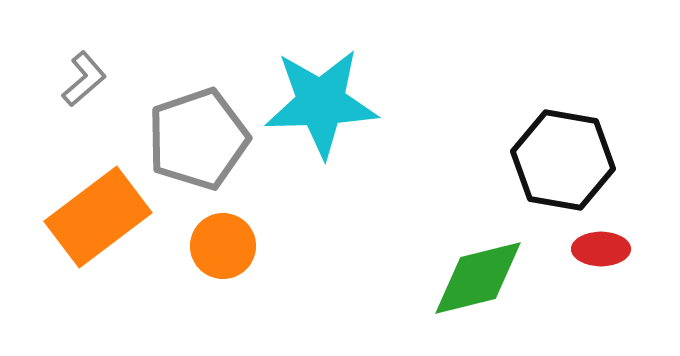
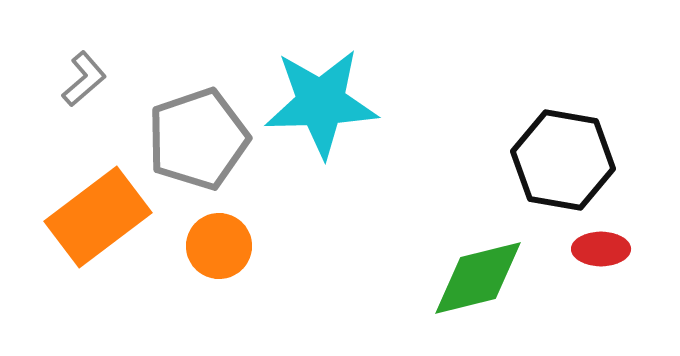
orange circle: moved 4 px left
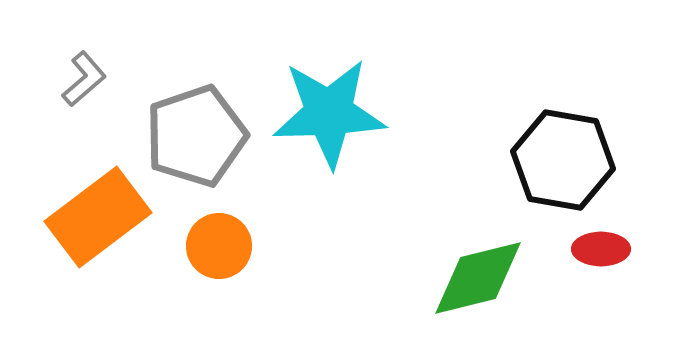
cyan star: moved 8 px right, 10 px down
gray pentagon: moved 2 px left, 3 px up
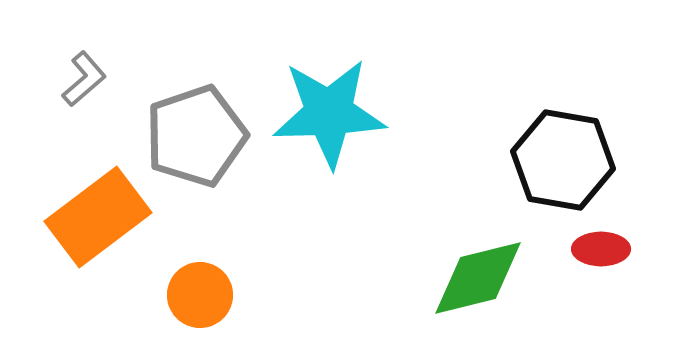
orange circle: moved 19 px left, 49 px down
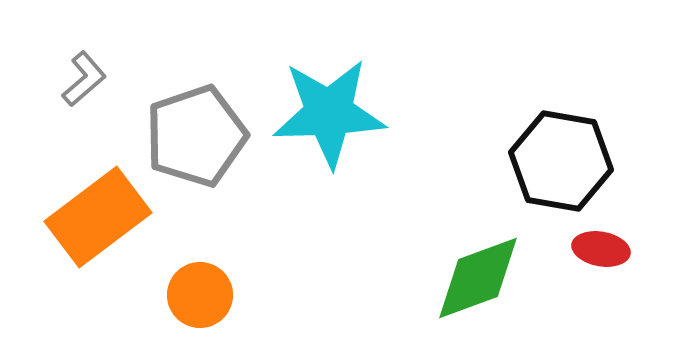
black hexagon: moved 2 px left, 1 px down
red ellipse: rotated 10 degrees clockwise
green diamond: rotated 6 degrees counterclockwise
